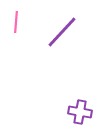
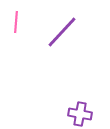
purple cross: moved 2 px down
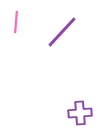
purple cross: moved 1 px up; rotated 15 degrees counterclockwise
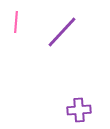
purple cross: moved 1 px left, 3 px up
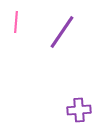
purple line: rotated 9 degrees counterclockwise
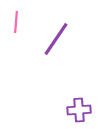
purple line: moved 6 px left, 7 px down
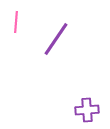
purple cross: moved 8 px right
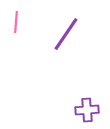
purple line: moved 10 px right, 5 px up
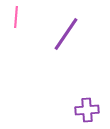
pink line: moved 5 px up
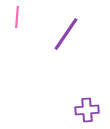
pink line: moved 1 px right
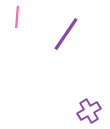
purple cross: moved 2 px right, 1 px down; rotated 25 degrees counterclockwise
